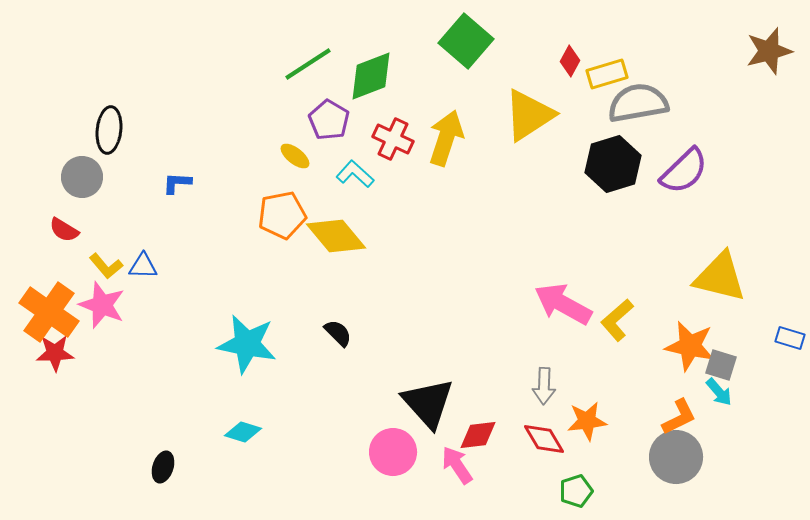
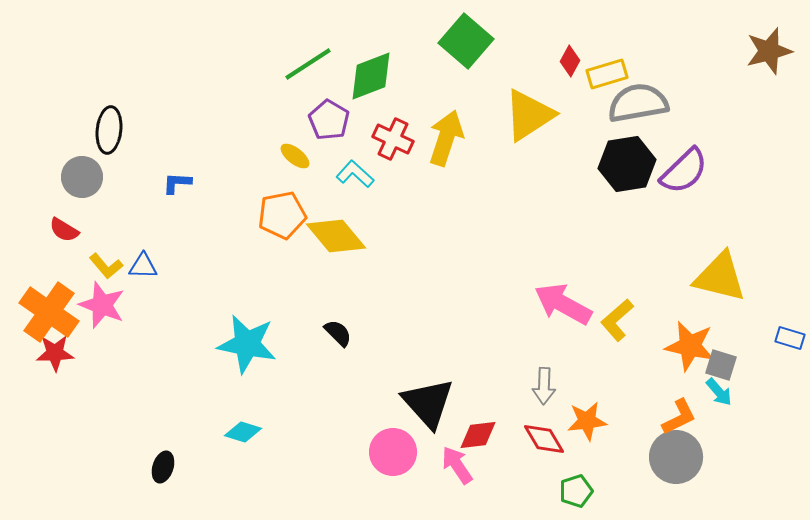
black hexagon at (613, 164): moved 14 px right; rotated 8 degrees clockwise
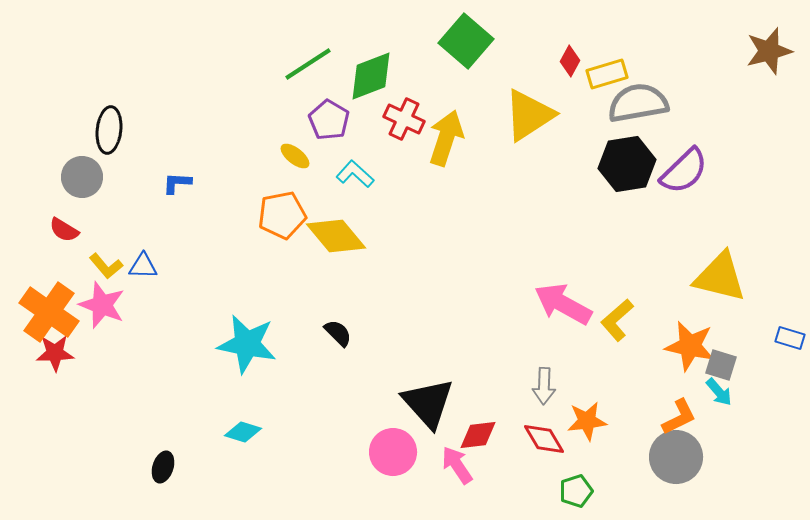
red cross at (393, 139): moved 11 px right, 20 px up
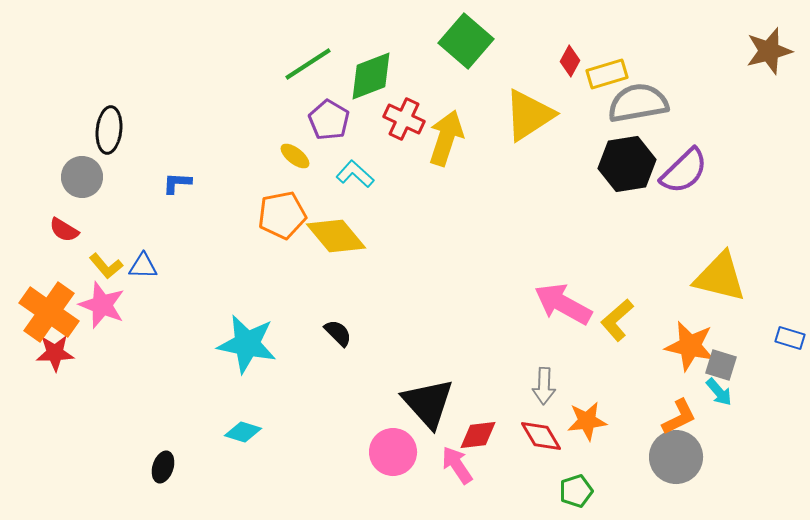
red diamond at (544, 439): moved 3 px left, 3 px up
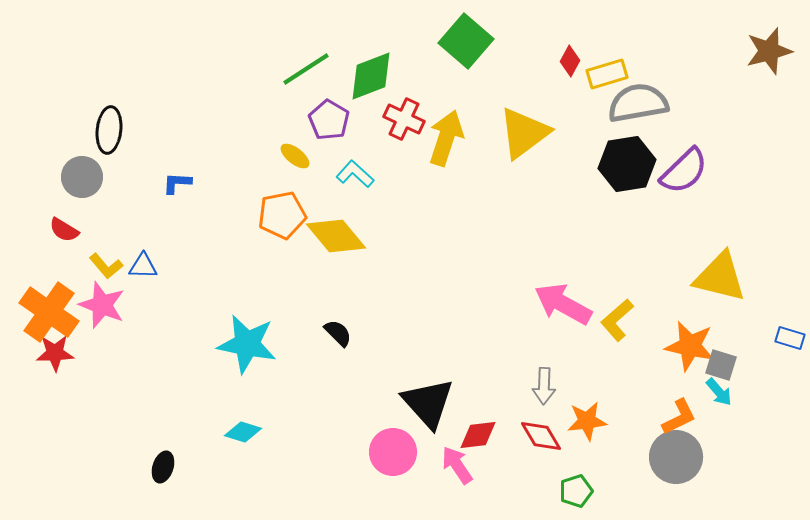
green line at (308, 64): moved 2 px left, 5 px down
yellow triangle at (529, 115): moved 5 px left, 18 px down; rotated 4 degrees counterclockwise
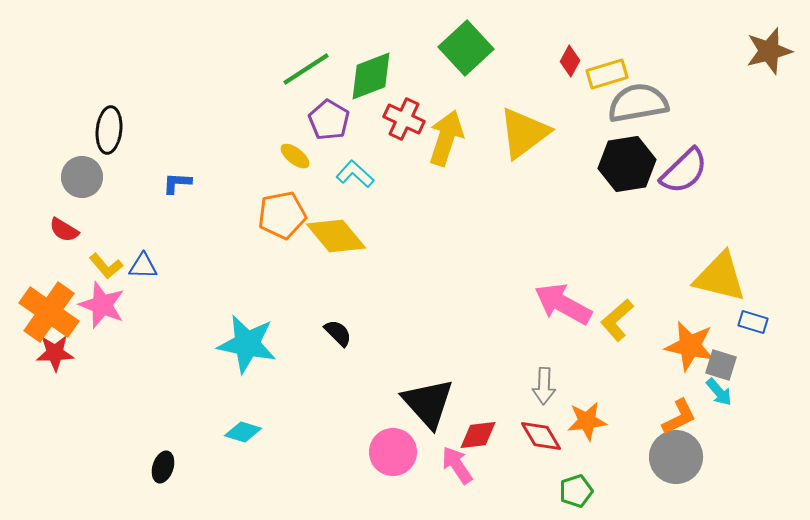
green square at (466, 41): moved 7 px down; rotated 6 degrees clockwise
blue rectangle at (790, 338): moved 37 px left, 16 px up
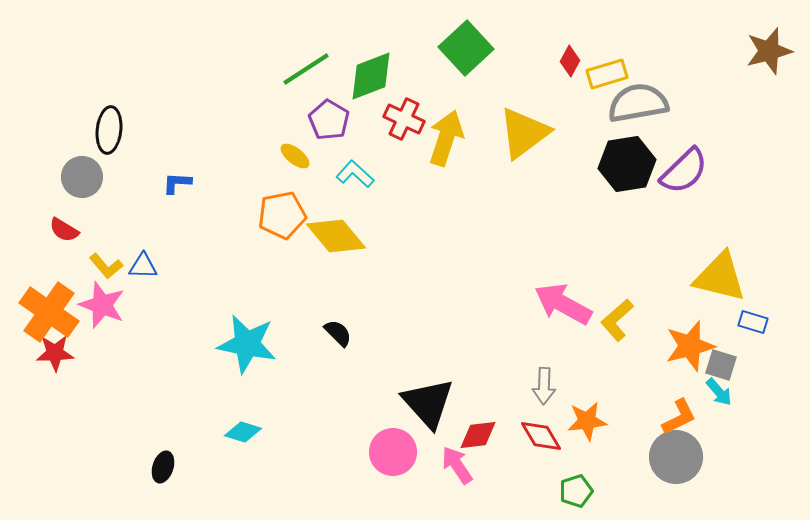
orange star at (690, 346): rotated 27 degrees counterclockwise
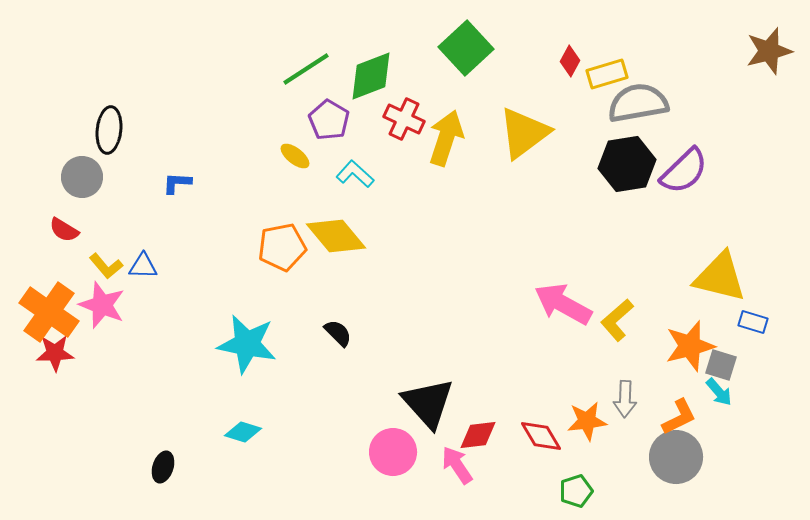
orange pentagon at (282, 215): moved 32 px down
gray arrow at (544, 386): moved 81 px right, 13 px down
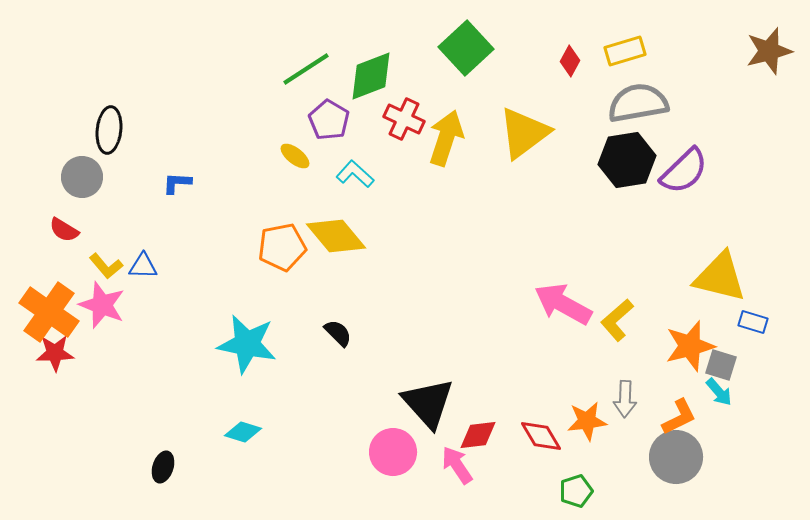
yellow rectangle at (607, 74): moved 18 px right, 23 px up
black hexagon at (627, 164): moved 4 px up
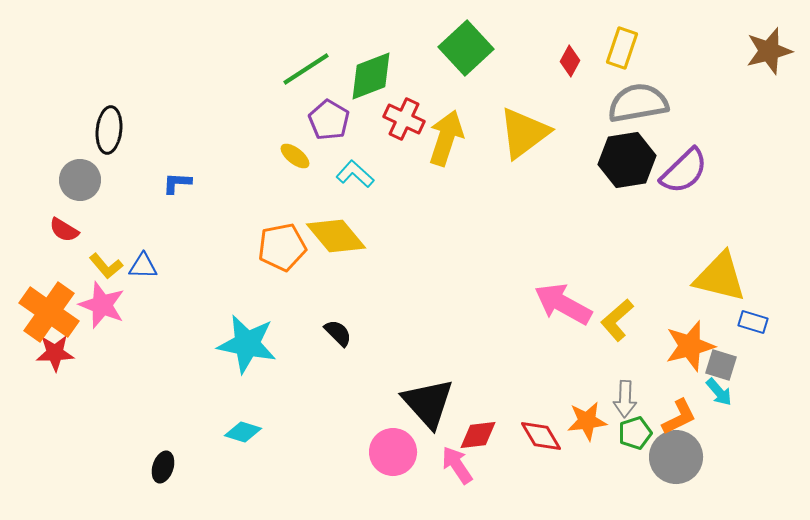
yellow rectangle at (625, 51): moved 3 px left, 3 px up; rotated 54 degrees counterclockwise
gray circle at (82, 177): moved 2 px left, 3 px down
green pentagon at (576, 491): moved 59 px right, 58 px up
